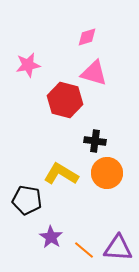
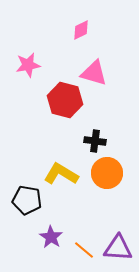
pink diamond: moved 6 px left, 7 px up; rotated 10 degrees counterclockwise
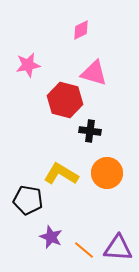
black cross: moved 5 px left, 10 px up
black pentagon: moved 1 px right
purple star: rotated 10 degrees counterclockwise
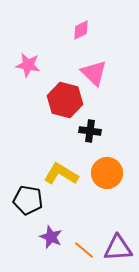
pink star: rotated 20 degrees clockwise
pink triangle: rotated 28 degrees clockwise
purple triangle: rotated 8 degrees counterclockwise
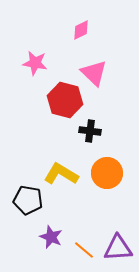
pink star: moved 7 px right, 2 px up
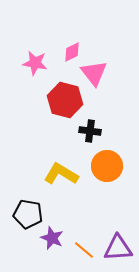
pink diamond: moved 9 px left, 22 px down
pink triangle: rotated 8 degrees clockwise
orange circle: moved 7 px up
black pentagon: moved 14 px down
purple star: moved 1 px right, 1 px down
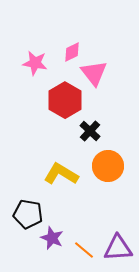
red hexagon: rotated 16 degrees clockwise
black cross: rotated 35 degrees clockwise
orange circle: moved 1 px right
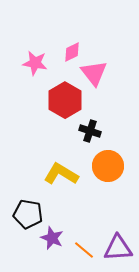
black cross: rotated 25 degrees counterclockwise
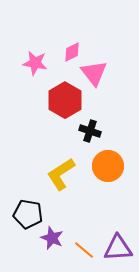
yellow L-shape: rotated 64 degrees counterclockwise
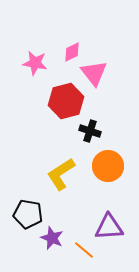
red hexagon: moved 1 px right, 1 px down; rotated 16 degrees clockwise
purple triangle: moved 9 px left, 21 px up
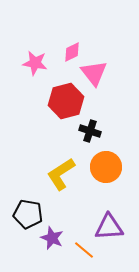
orange circle: moved 2 px left, 1 px down
